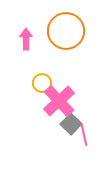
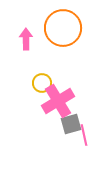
orange circle: moved 3 px left, 3 px up
pink cross: moved 1 px left; rotated 12 degrees clockwise
gray square: rotated 30 degrees clockwise
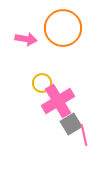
pink arrow: rotated 100 degrees clockwise
gray square: rotated 15 degrees counterclockwise
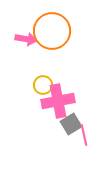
orange circle: moved 11 px left, 3 px down
yellow circle: moved 1 px right, 2 px down
pink cross: rotated 20 degrees clockwise
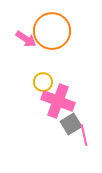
pink arrow: rotated 25 degrees clockwise
yellow circle: moved 3 px up
pink cross: rotated 32 degrees clockwise
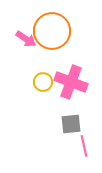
pink cross: moved 13 px right, 19 px up
gray square: rotated 25 degrees clockwise
pink line: moved 11 px down
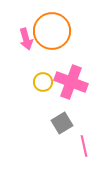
pink arrow: rotated 40 degrees clockwise
gray square: moved 9 px left, 1 px up; rotated 25 degrees counterclockwise
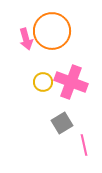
pink line: moved 1 px up
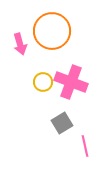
pink arrow: moved 6 px left, 5 px down
pink line: moved 1 px right, 1 px down
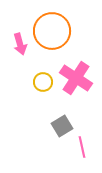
pink cross: moved 5 px right, 4 px up; rotated 12 degrees clockwise
gray square: moved 3 px down
pink line: moved 3 px left, 1 px down
